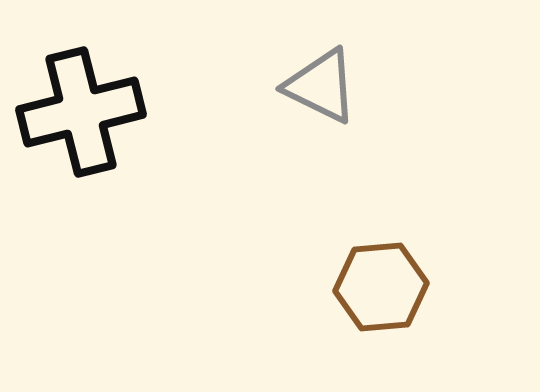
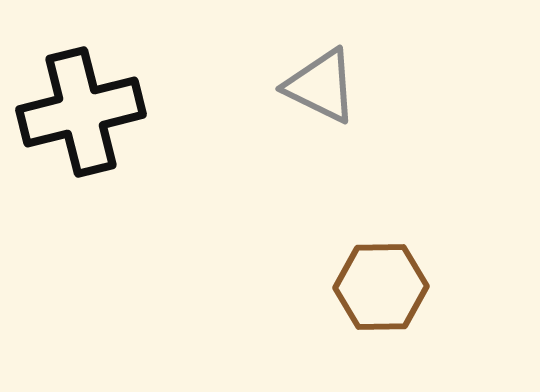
brown hexagon: rotated 4 degrees clockwise
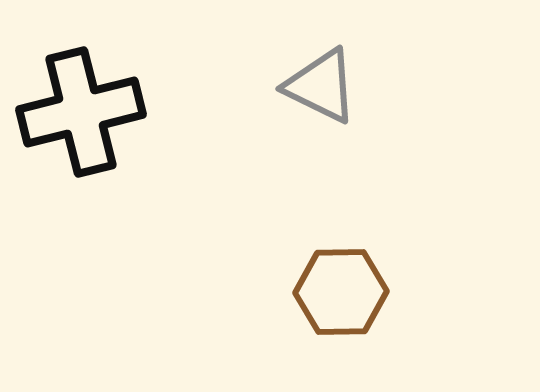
brown hexagon: moved 40 px left, 5 px down
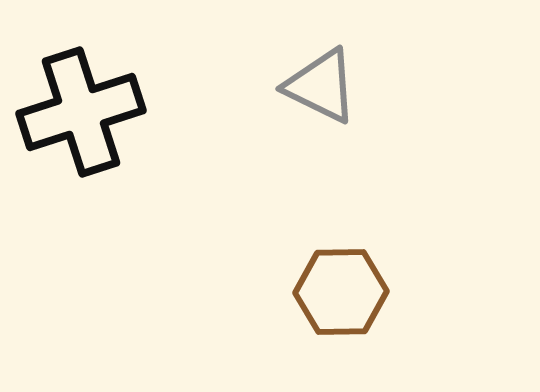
black cross: rotated 4 degrees counterclockwise
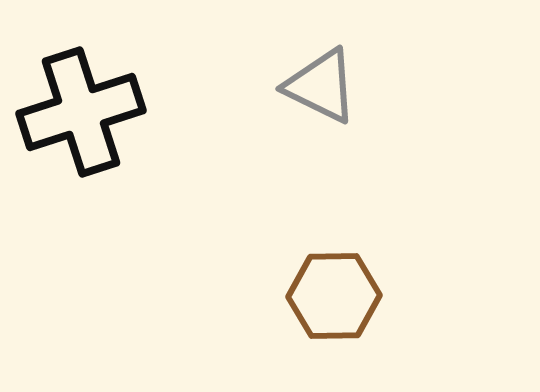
brown hexagon: moved 7 px left, 4 px down
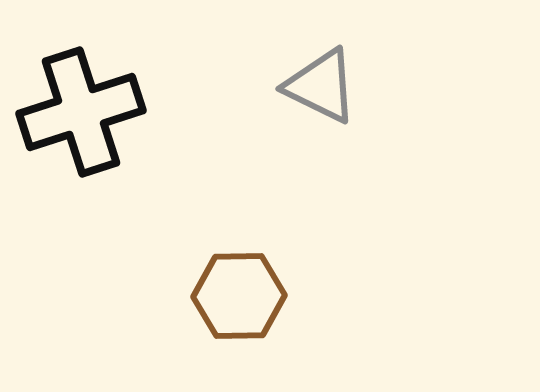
brown hexagon: moved 95 px left
